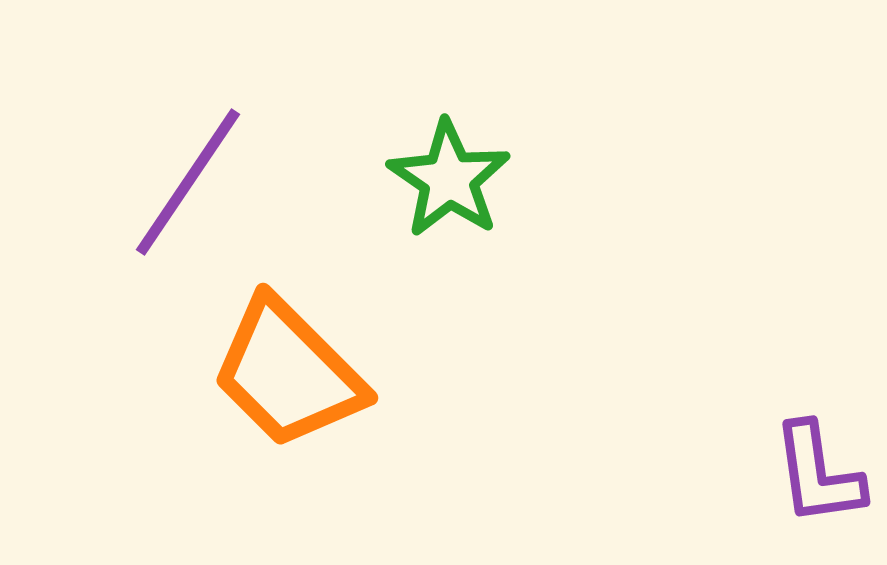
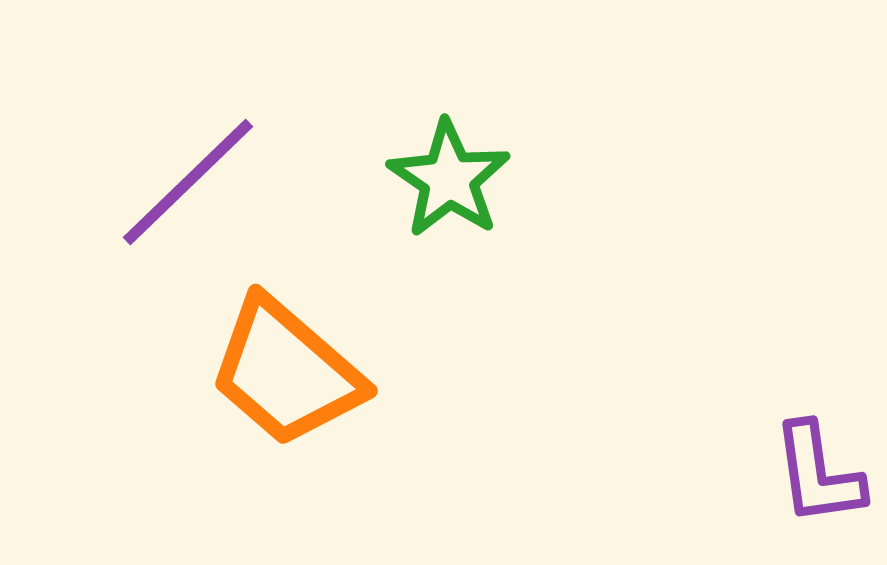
purple line: rotated 12 degrees clockwise
orange trapezoid: moved 2 px left, 1 px up; rotated 4 degrees counterclockwise
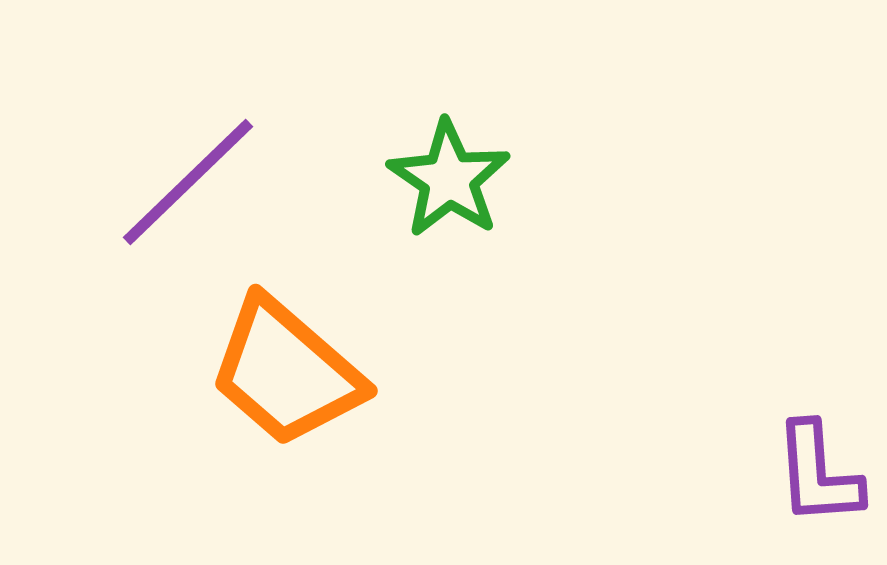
purple L-shape: rotated 4 degrees clockwise
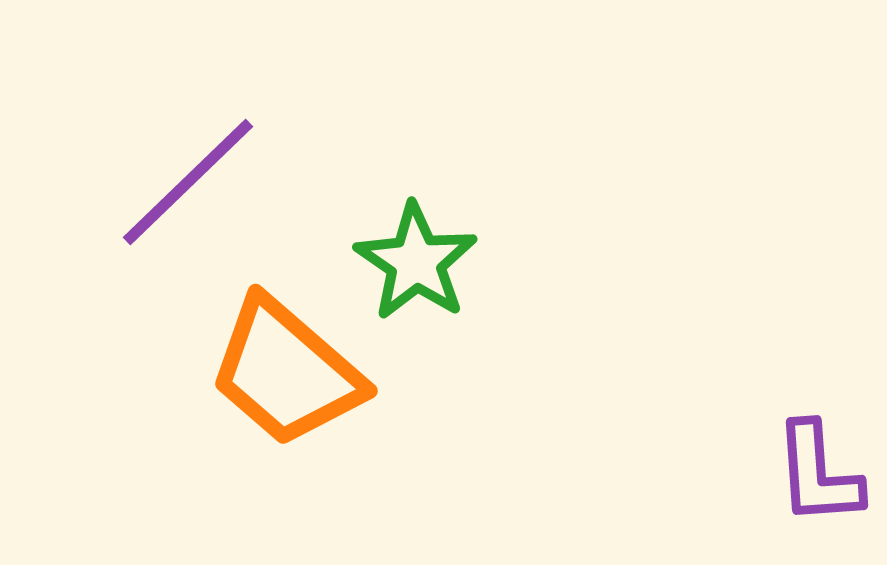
green star: moved 33 px left, 83 px down
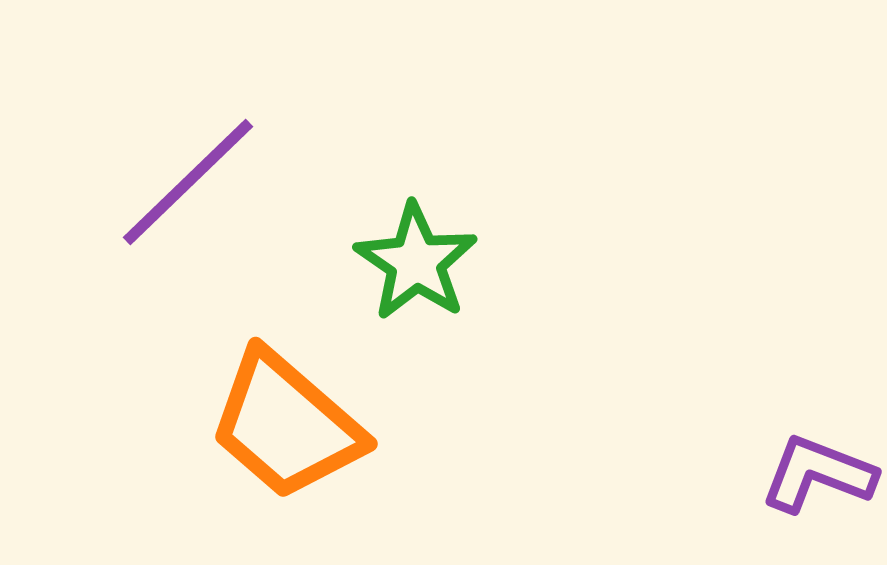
orange trapezoid: moved 53 px down
purple L-shape: rotated 115 degrees clockwise
